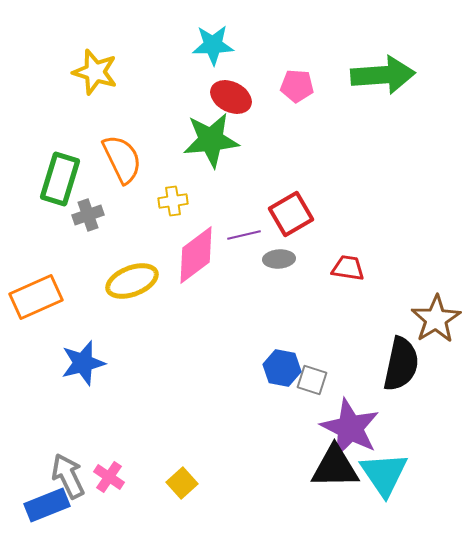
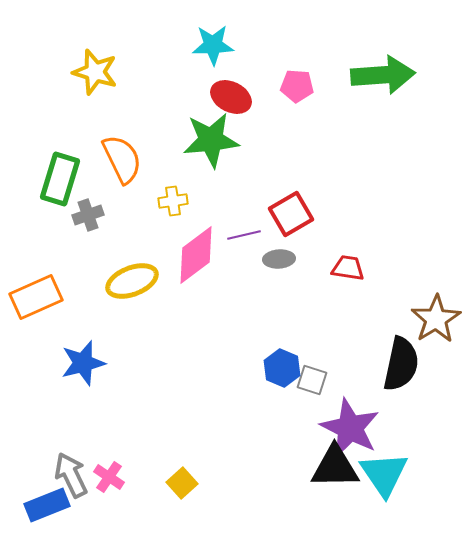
blue hexagon: rotated 12 degrees clockwise
gray arrow: moved 3 px right, 1 px up
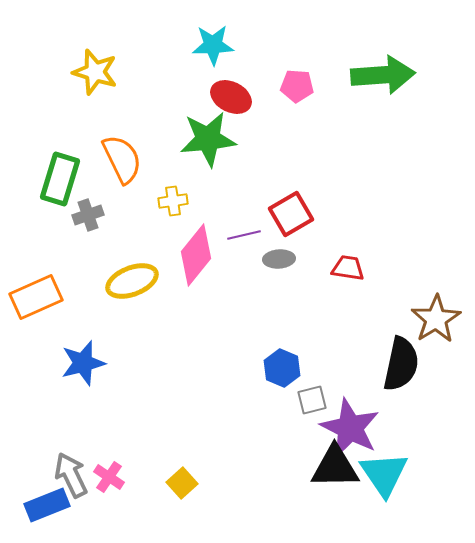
green star: moved 3 px left, 1 px up
pink diamond: rotated 14 degrees counterclockwise
gray square: moved 20 px down; rotated 32 degrees counterclockwise
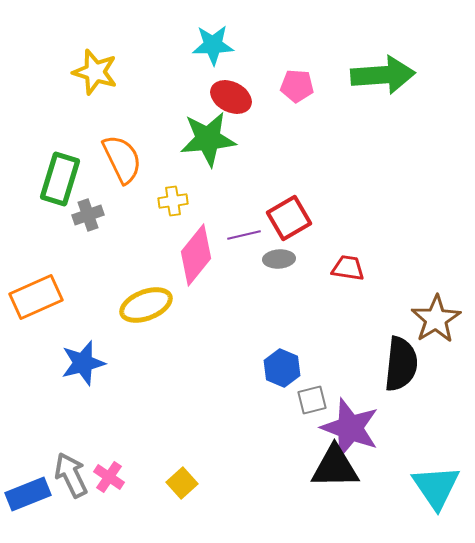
red square: moved 2 px left, 4 px down
yellow ellipse: moved 14 px right, 24 px down
black semicircle: rotated 6 degrees counterclockwise
purple star: rotated 6 degrees counterclockwise
cyan triangle: moved 52 px right, 13 px down
blue rectangle: moved 19 px left, 11 px up
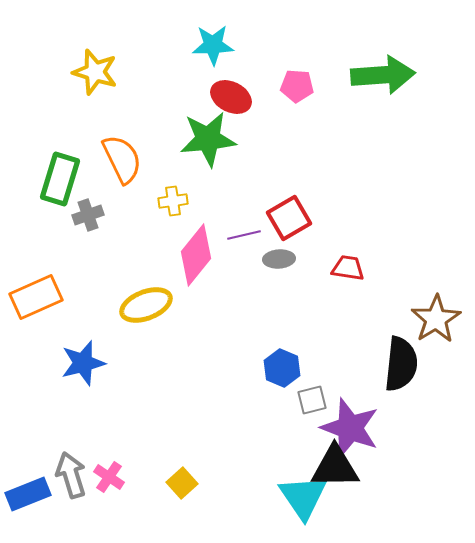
gray arrow: rotated 9 degrees clockwise
cyan triangle: moved 133 px left, 10 px down
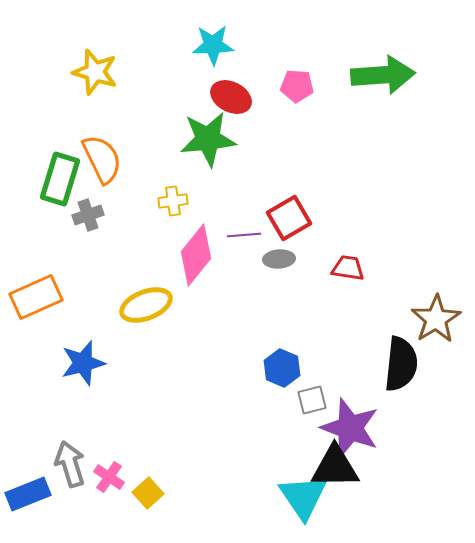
orange semicircle: moved 20 px left
purple line: rotated 8 degrees clockwise
gray arrow: moved 1 px left, 11 px up
yellow square: moved 34 px left, 10 px down
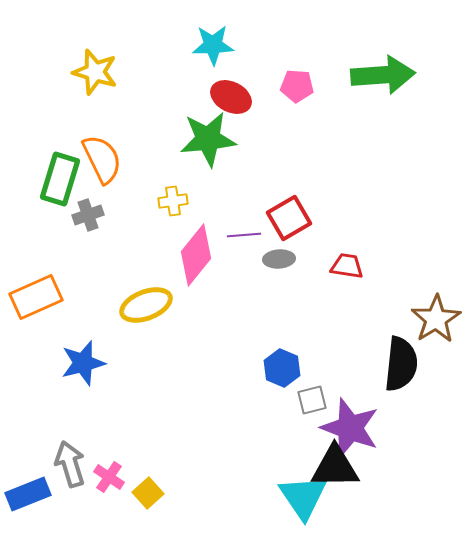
red trapezoid: moved 1 px left, 2 px up
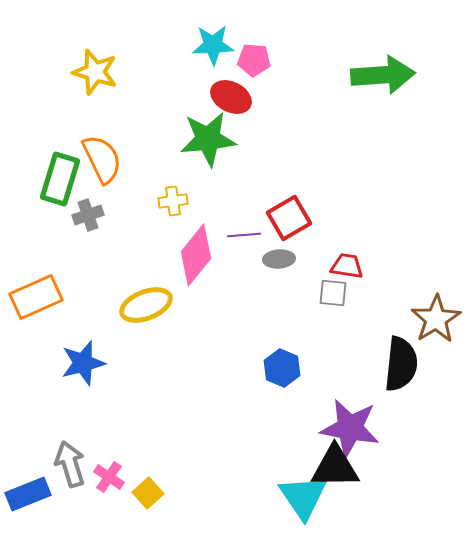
pink pentagon: moved 43 px left, 26 px up
gray square: moved 21 px right, 107 px up; rotated 20 degrees clockwise
purple star: rotated 10 degrees counterclockwise
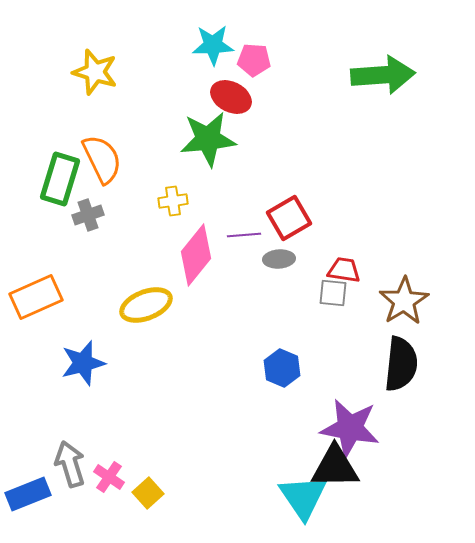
red trapezoid: moved 3 px left, 4 px down
brown star: moved 32 px left, 18 px up
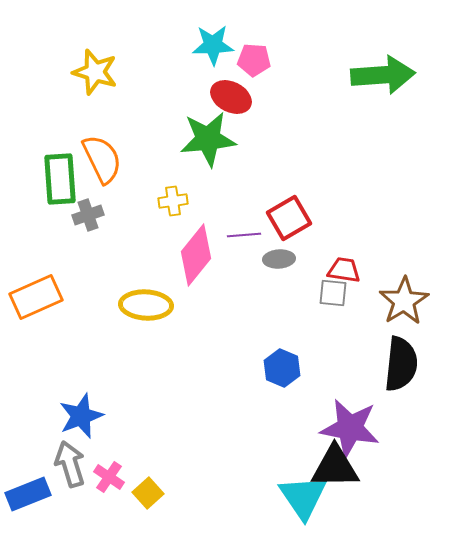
green rectangle: rotated 21 degrees counterclockwise
yellow ellipse: rotated 24 degrees clockwise
blue star: moved 2 px left, 53 px down; rotated 6 degrees counterclockwise
